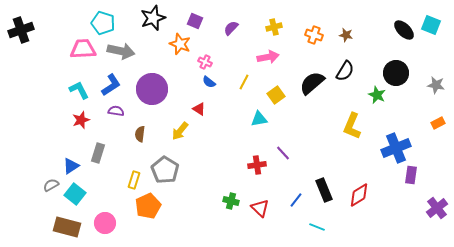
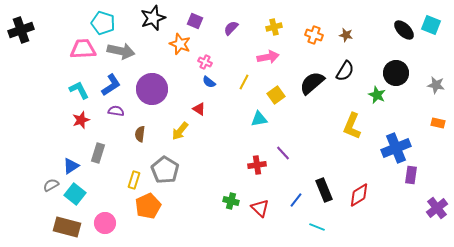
orange rectangle at (438, 123): rotated 40 degrees clockwise
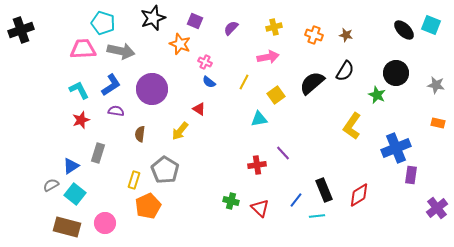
yellow L-shape at (352, 126): rotated 12 degrees clockwise
cyan line at (317, 227): moved 11 px up; rotated 28 degrees counterclockwise
